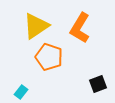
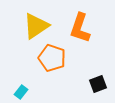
orange L-shape: rotated 12 degrees counterclockwise
orange pentagon: moved 3 px right, 1 px down
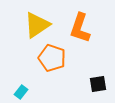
yellow triangle: moved 1 px right, 1 px up
black square: rotated 12 degrees clockwise
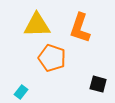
yellow triangle: rotated 32 degrees clockwise
black square: rotated 24 degrees clockwise
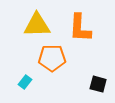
orange L-shape: rotated 16 degrees counterclockwise
orange pentagon: rotated 20 degrees counterclockwise
cyan rectangle: moved 4 px right, 10 px up
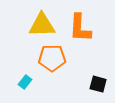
yellow triangle: moved 5 px right
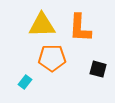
black square: moved 15 px up
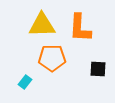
black square: rotated 12 degrees counterclockwise
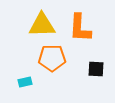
black square: moved 2 px left
cyan rectangle: rotated 40 degrees clockwise
